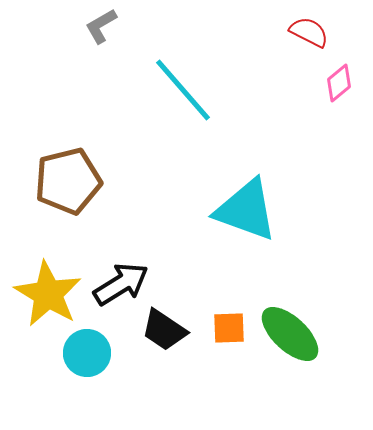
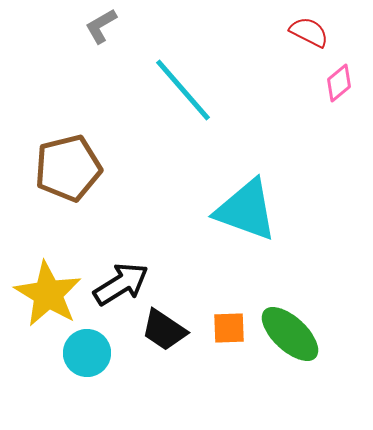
brown pentagon: moved 13 px up
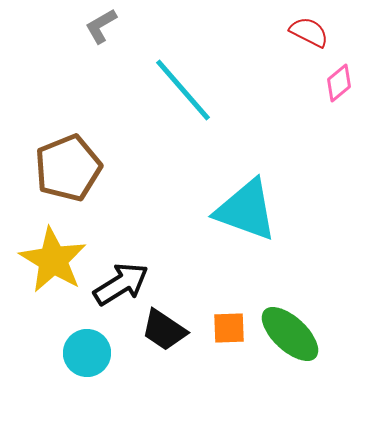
brown pentagon: rotated 8 degrees counterclockwise
yellow star: moved 5 px right, 34 px up
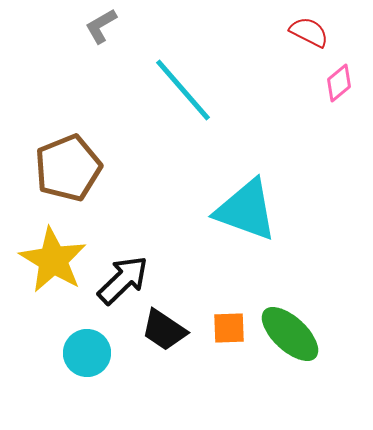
black arrow: moved 2 px right, 4 px up; rotated 12 degrees counterclockwise
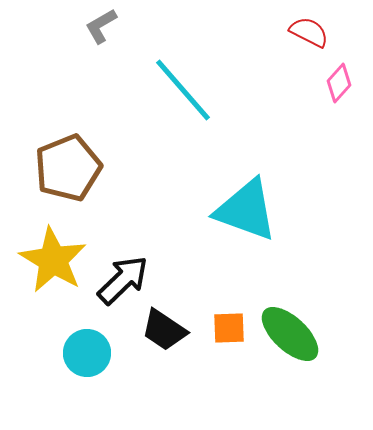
pink diamond: rotated 9 degrees counterclockwise
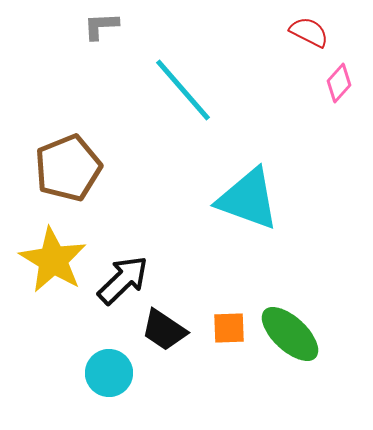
gray L-shape: rotated 27 degrees clockwise
cyan triangle: moved 2 px right, 11 px up
cyan circle: moved 22 px right, 20 px down
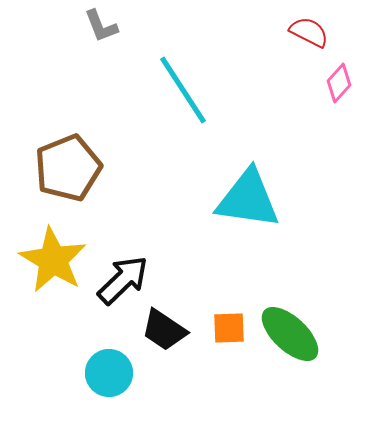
gray L-shape: rotated 108 degrees counterclockwise
cyan line: rotated 8 degrees clockwise
cyan triangle: rotated 12 degrees counterclockwise
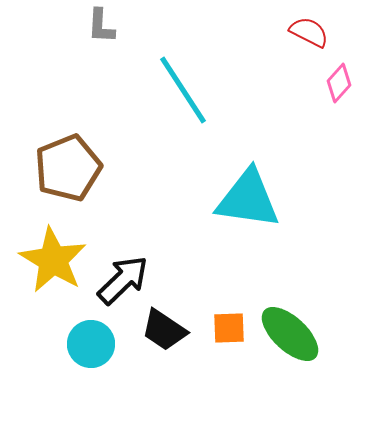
gray L-shape: rotated 24 degrees clockwise
cyan circle: moved 18 px left, 29 px up
